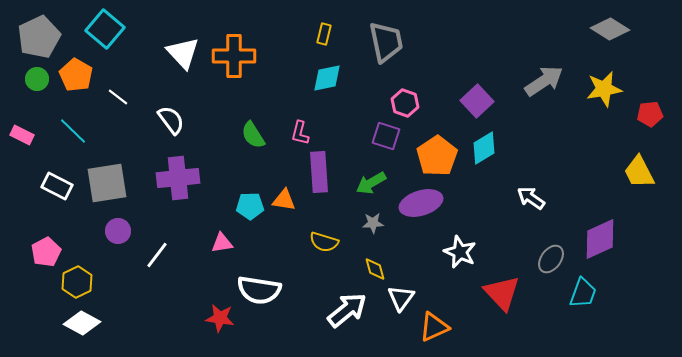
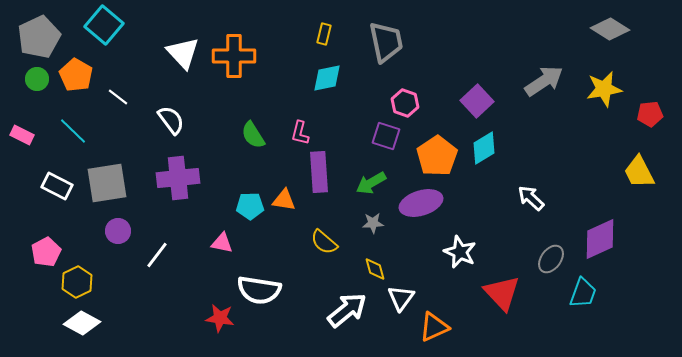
cyan square at (105, 29): moved 1 px left, 4 px up
white arrow at (531, 198): rotated 8 degrees clockwise
yellow semicircle at (324, 242): rotated 24 degrees clockwise
pink triangle at (222, 243): rotated 20 degrees clockwise
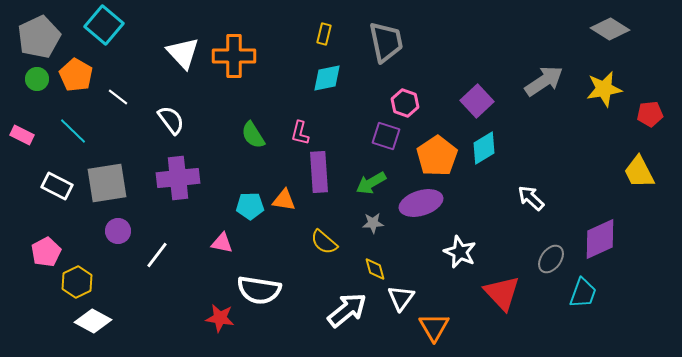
white diamond at (82, 323): moved 11 px right, 2 px up
orange triangle at (434, 327): rotated 36 degrees counterclockwise
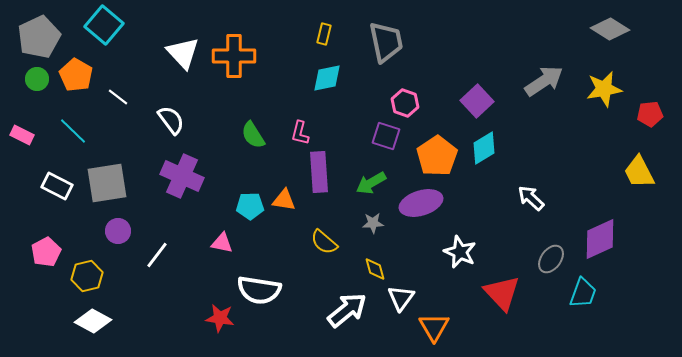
purple cross at (178, 178): moved 4 px right, 2 px up; rotated 30 degrees clockwise
yellow hexagon at (77, 282): moved 10 px right, 6 px up; rotated 12 degrees clockwise
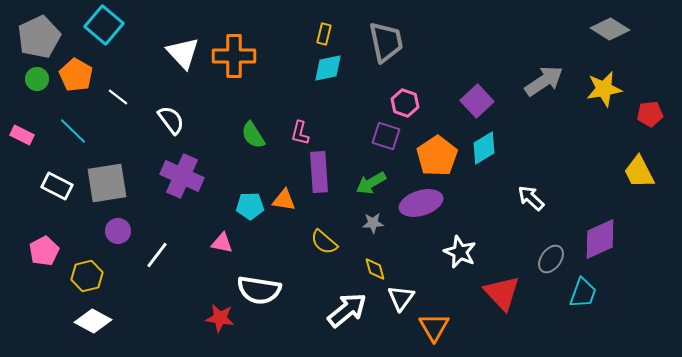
cyan diamond at (327, 78): moved 1 px right, 10 px up
pink pentagon at (46, 252): moved 2 px left, 1 px up
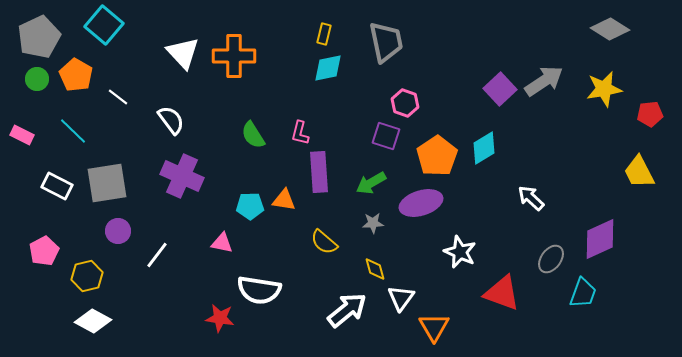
purple square at (477, 101): moved 23 px right, 12 px up
red triangle at (502, 293): rotated 27 degrees counterclockwise
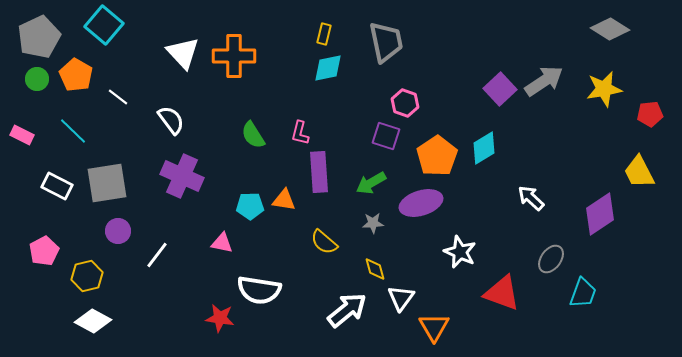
purple diamond at (600, 239): moved 25 px up; rotated 9 degrees counterclockwise
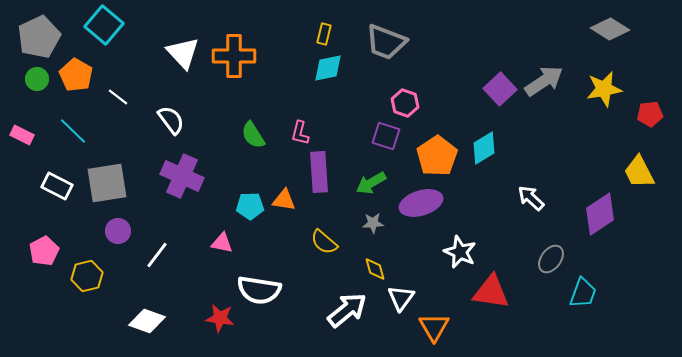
gray trapezoid at (386, 42): rotated 123 degrees clockwise
red triangle at (502, 293): moved 11 px left, 1 px up; rotated 12 degrees counterclockwise
white diamond at (93, 321): moved 54 px right; rotated 9 degrees counterclockwise
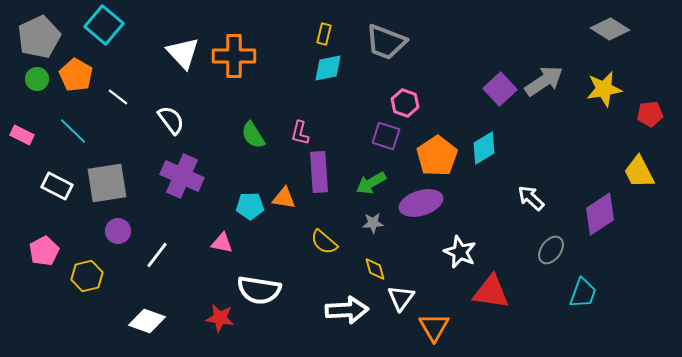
orange triangle at (284, 200): moved 2 px up
gray ellipse at (551, 259): moved 9 px up
white arrow at (347, 310): rotated 36 degrees clockwise
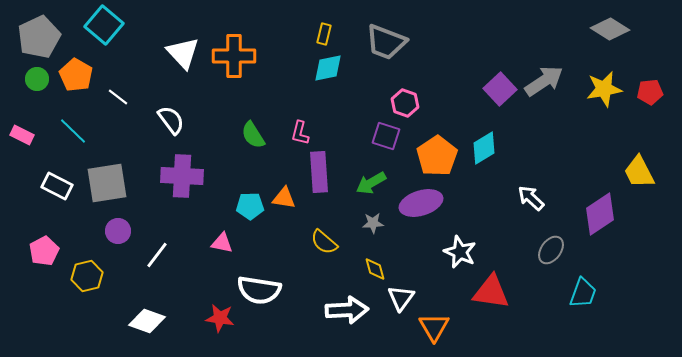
red pentagon at (650, 114): moved 22 px up
purple cross at (182, 176): rotated 21 degrees counterclockwise
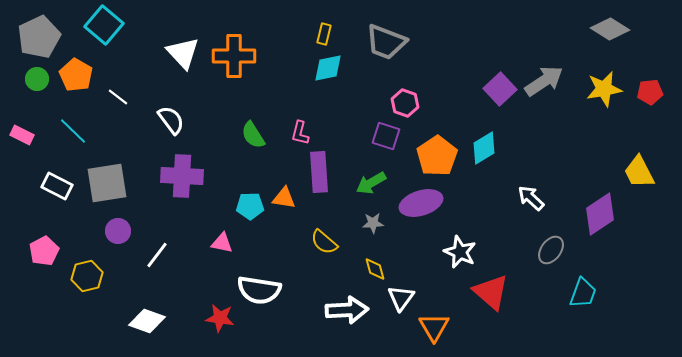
red triangle at (491, 292): rotated 33 degrees clockwise
